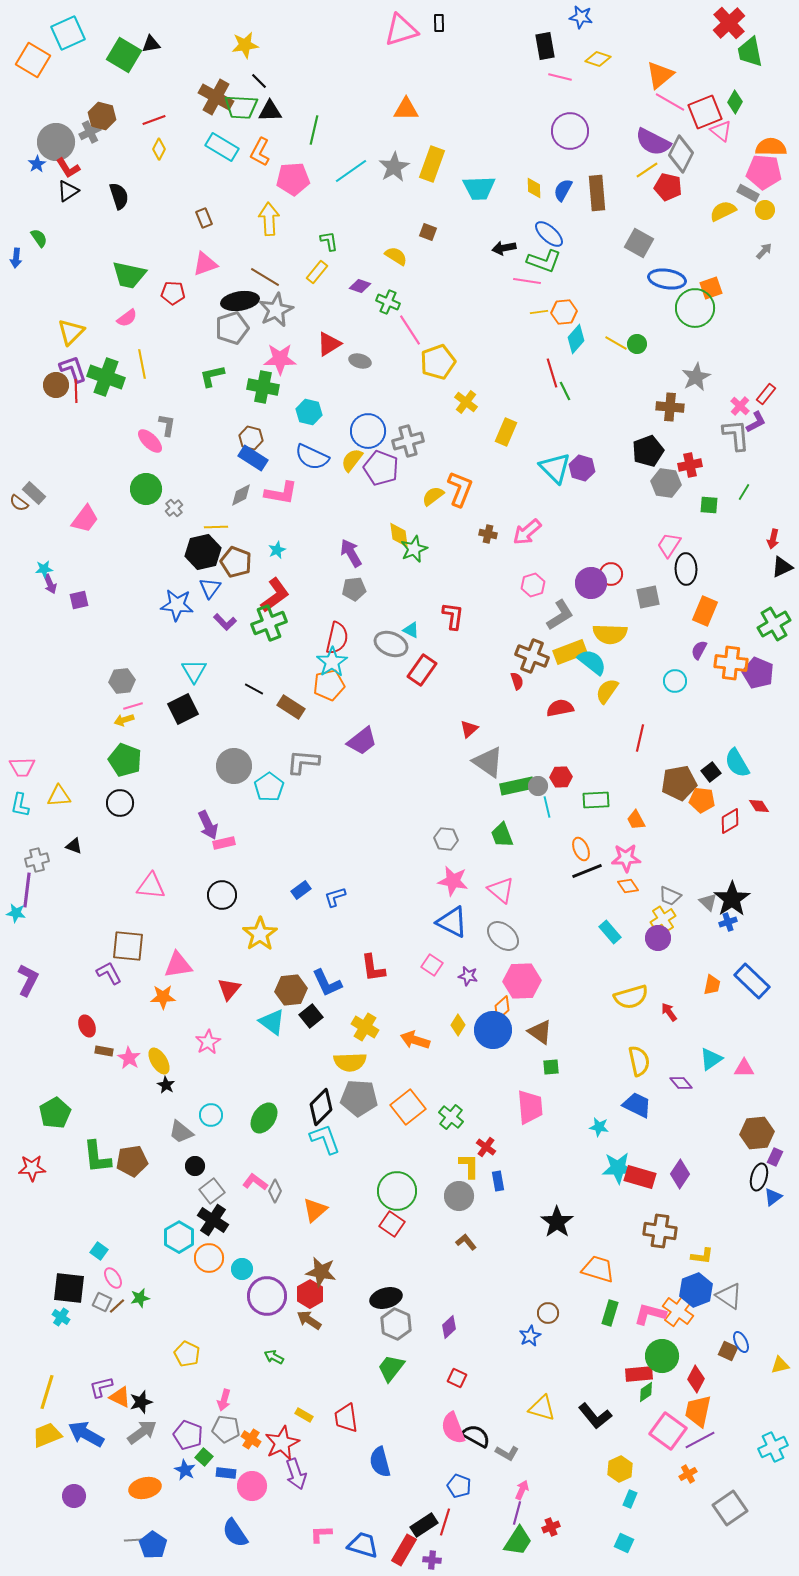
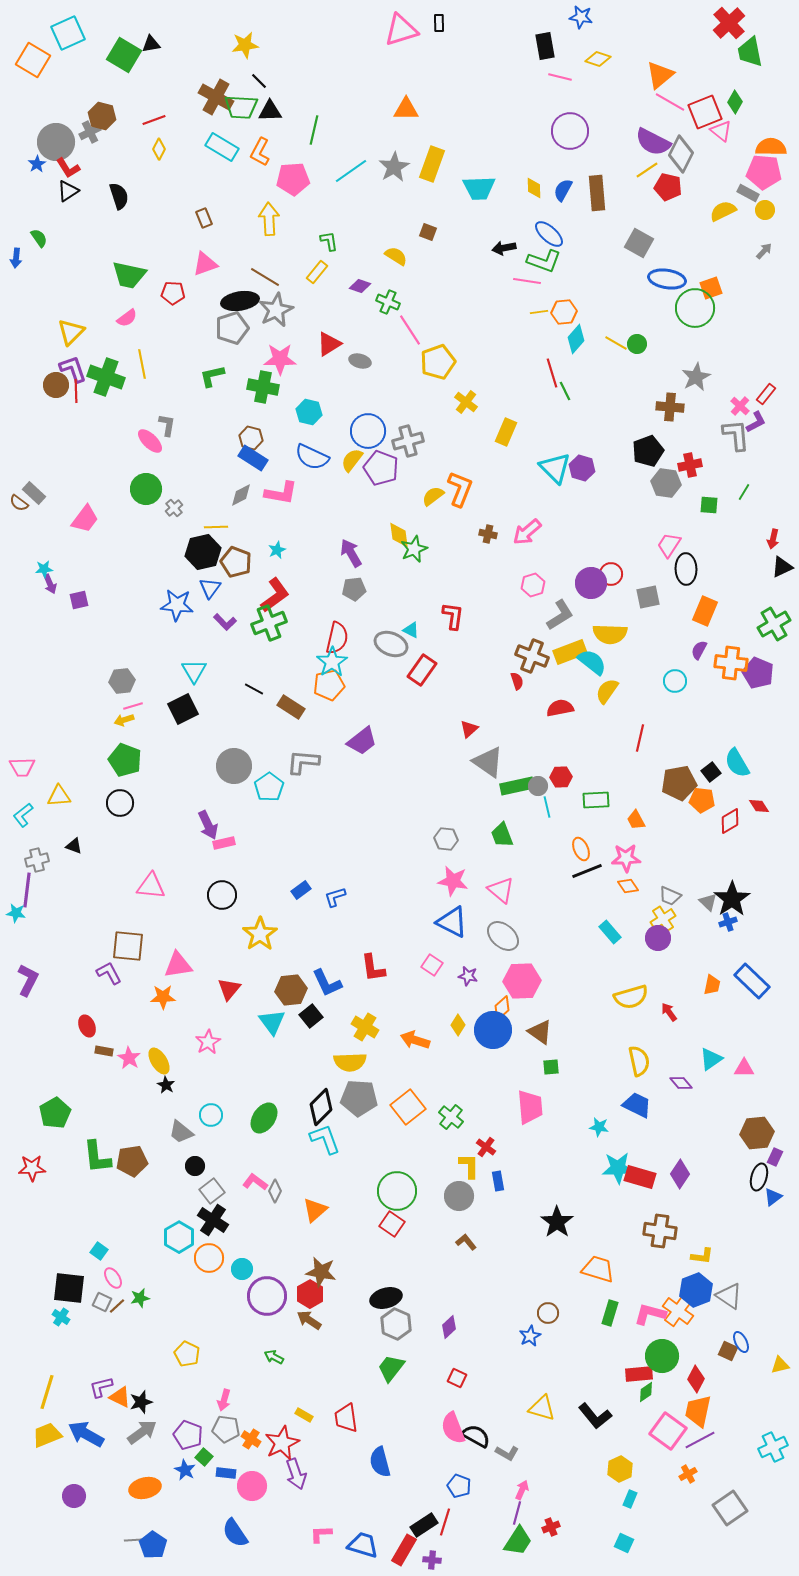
cyan L-shape at (20, 805): moved 3 px right, 10 px down; rotated 40 degrees clockwise
cyan triangle at (272, 1022): rotated 16 degrees clockwise
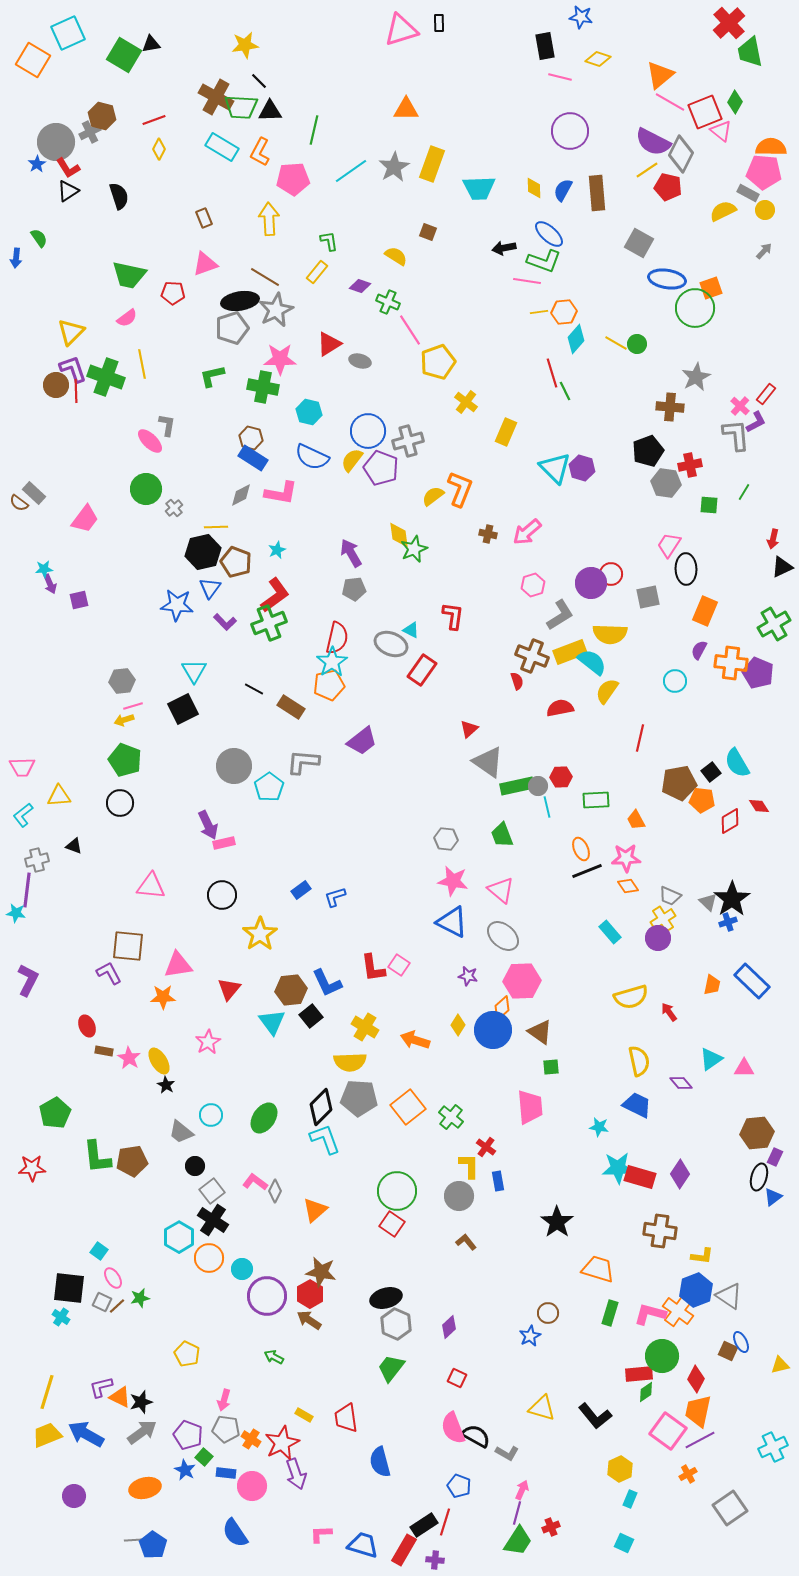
pink square at (432, 965): moved 33 px left
purple cross at (432, 1560): moved 3 px right
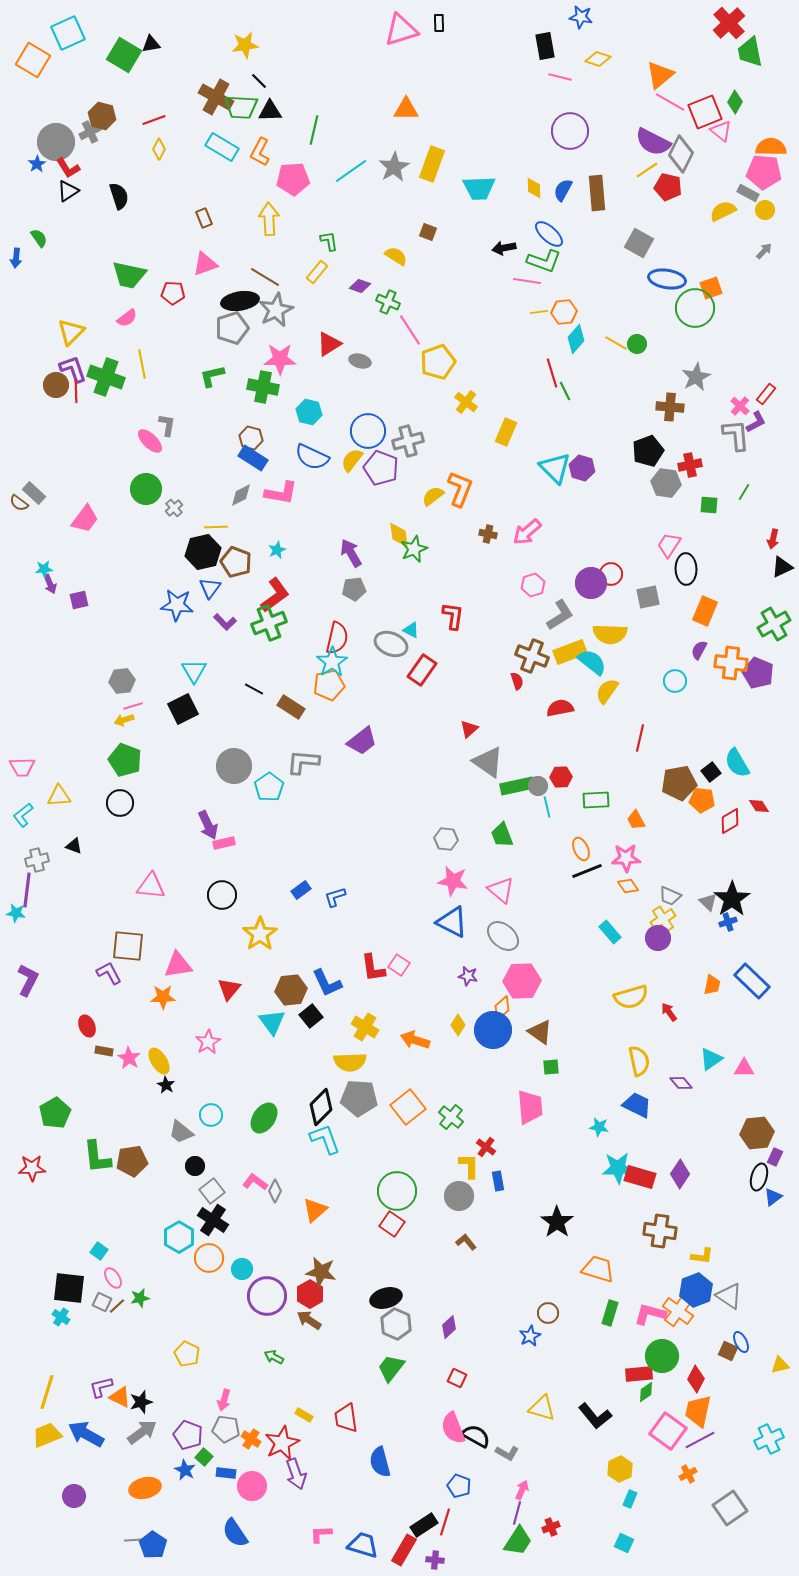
cyan cross at (773, 1447): moved 4 px left, 8 px up
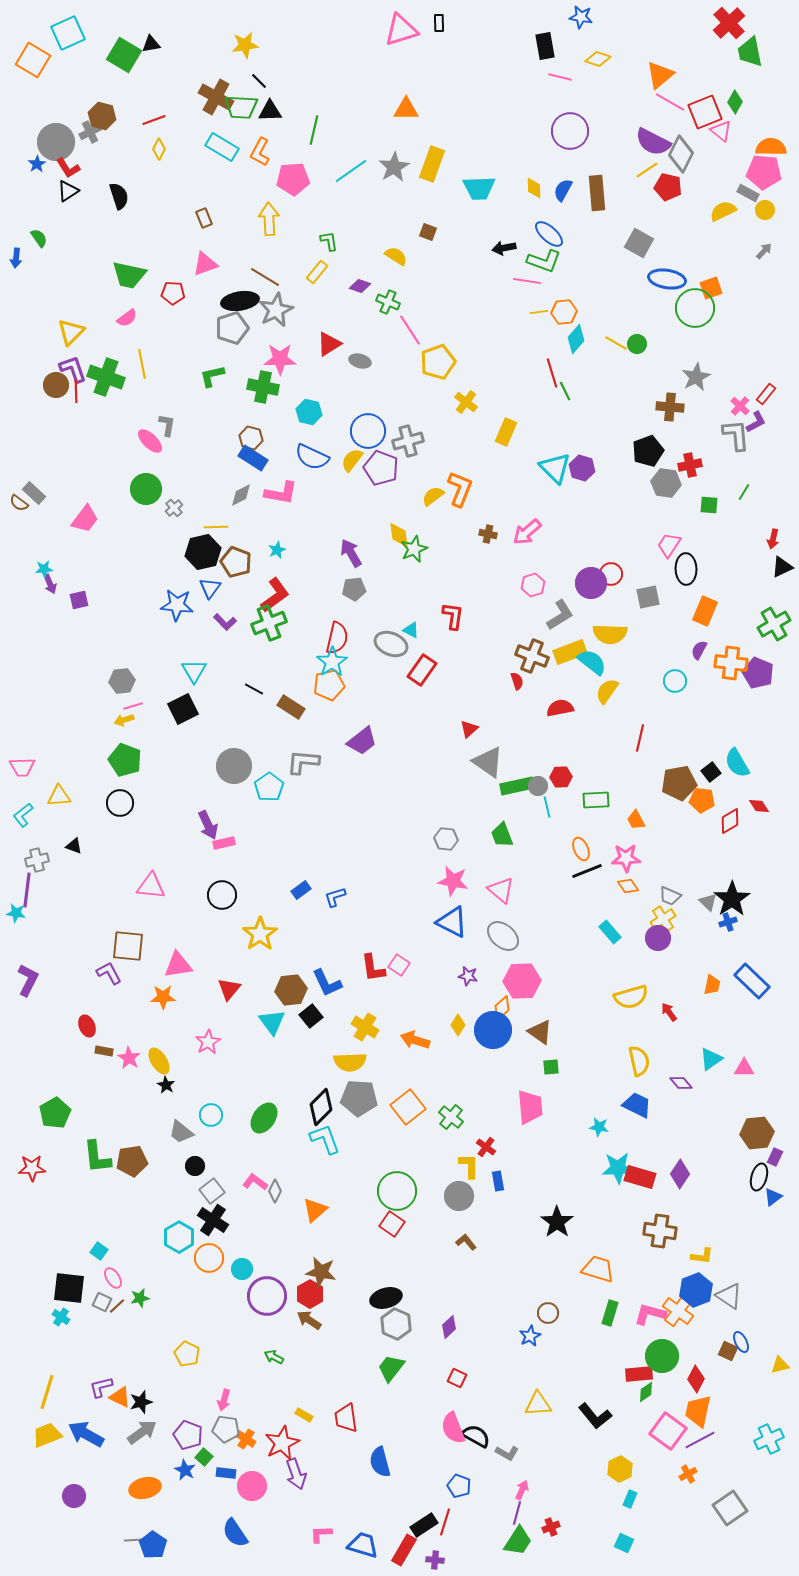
yellow triangle at (542, 1408): moved 4 px left, 4 px up; rotated 20 degrees counterclockwise
orange cross at (251, 1439): moved 5 px left
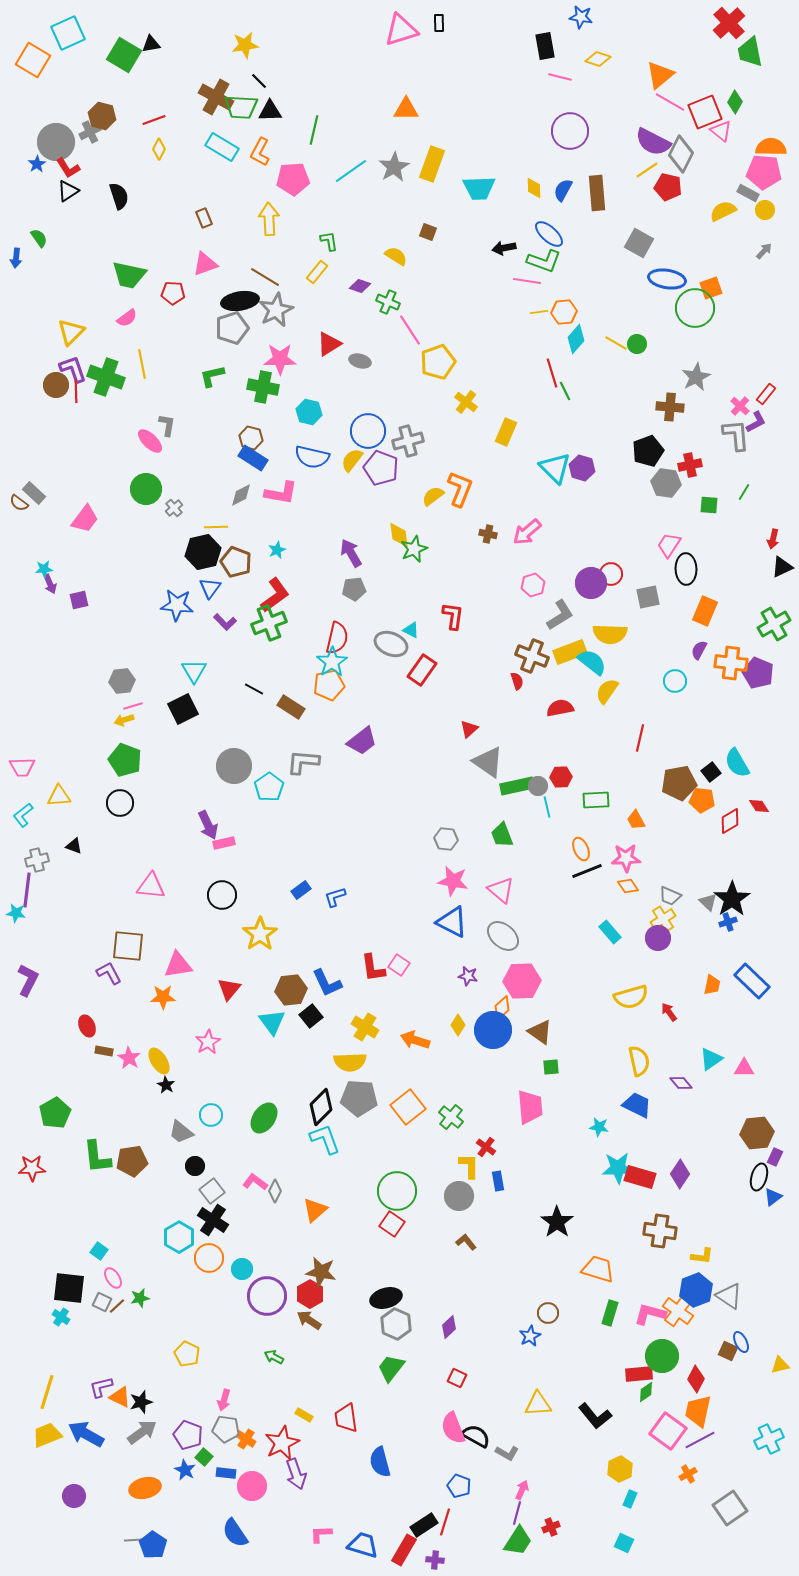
blue semicircle at (312, 457): rotated 12 degrees counterclockwise
